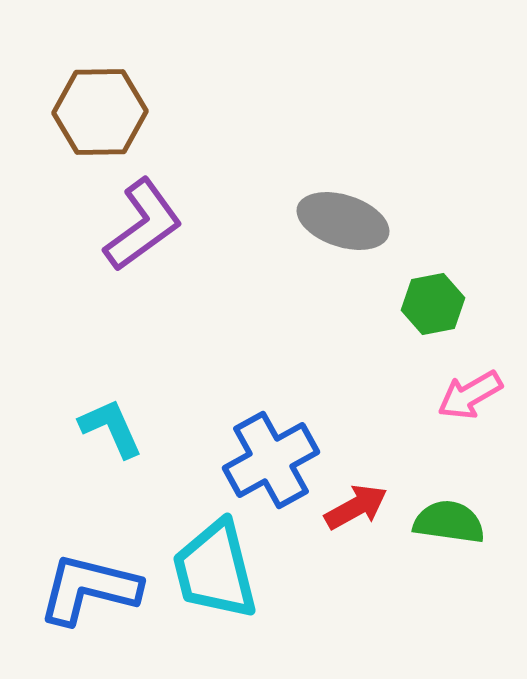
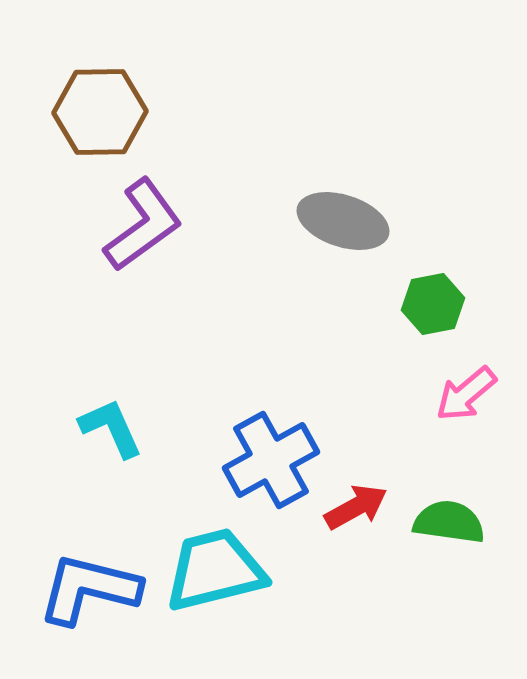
pink arrow: moved 4 px left, 1 px up; rotated 10 degrees counterclockwise
cyan trapezoid: rotated 90 degrees clockwise
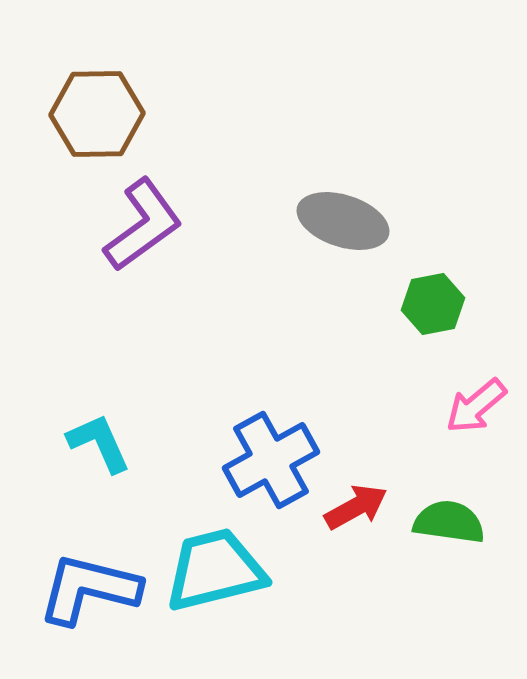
brown hexagon: moved 3 px left, 2 px down
pink arrow: moved 10 px right, 12 px down
cyan L-shape: moved 12 px left, 15 px down
